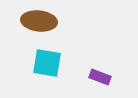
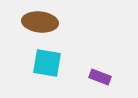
brown ellipse: moved 1 px right, 1 px down
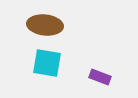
brown ellipse: moved 5 px right, 3 px down
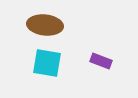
purple rectangle: moved 1 px right, 16 px up
